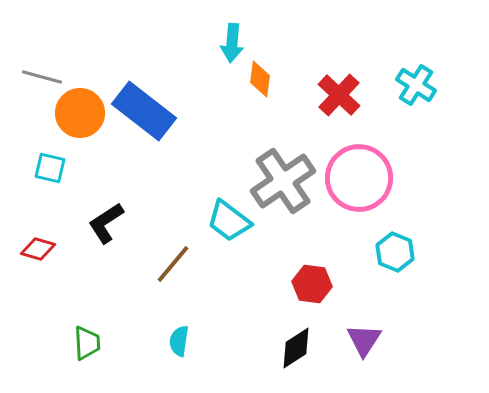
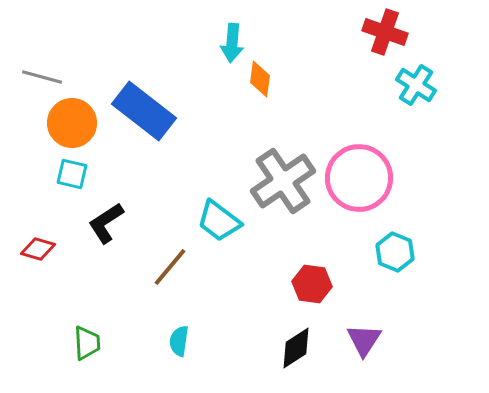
red cross: moved 46 px right, 63 px up; rotated 24 degrees counterclockwise
orange circle: moved 8 px left, 10 px down
cyan square: moved 22 px right, 6 px down
cyan trapezoid: moved 10 px left
brown line: moved 3 px left, 3 px down
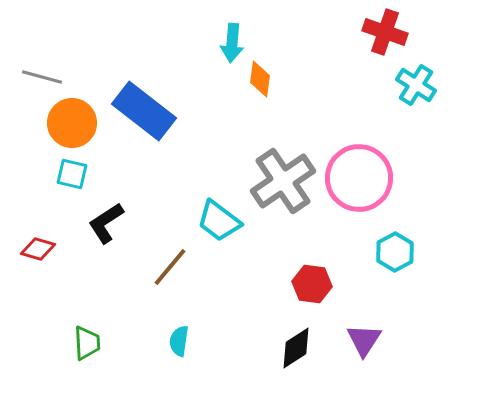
cyan hexagon: rotated 9 degrees clockwise
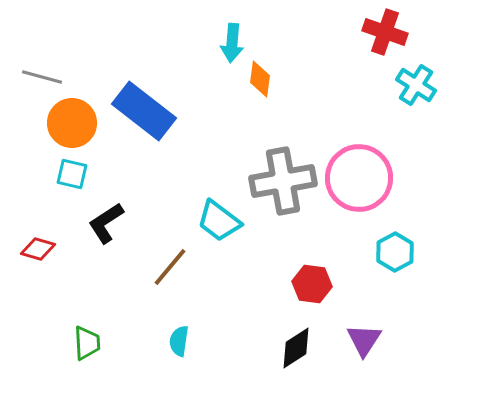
gray cross: rotated 24 degrees clockwise
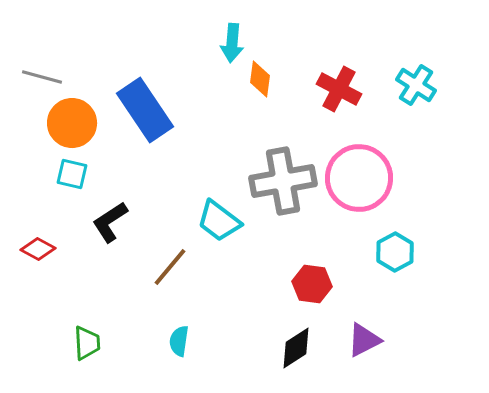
red cross: moved 46 px left, 57 px down; rotated 9 degrees clockwise
blue rectangle: moved 1 px right, 1 px up; rotated 18 degrees clockwise
black L-shape: moved 4 px right, 1 px up
red diamond: rotated 12 degrees clockwise
purple triangle: rotated 30 degrees clockwise
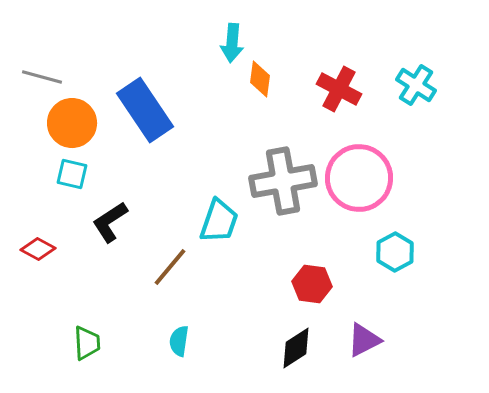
cyan trapezoid: rotated 108 degrees counterclockwise
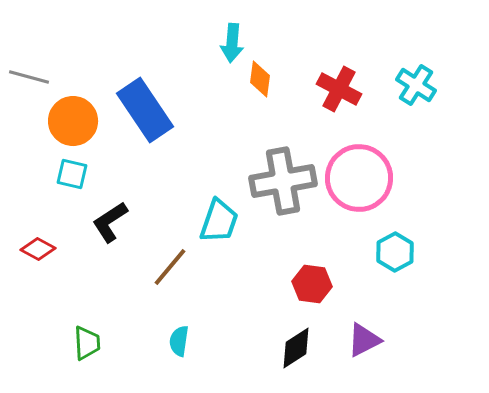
gray line: moved 13 px left
orange circle: moved 1 px right, 2 px up
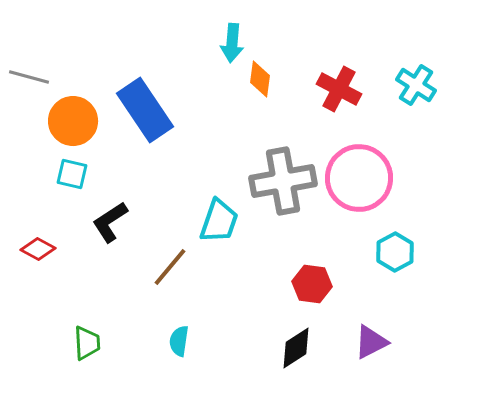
purple triangle: moved 7 px right, 2 px down
